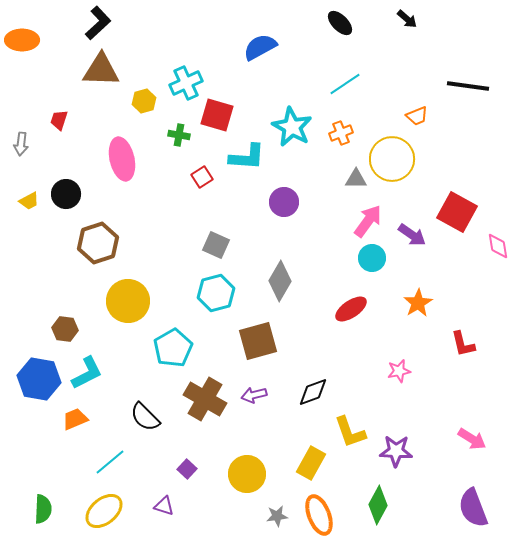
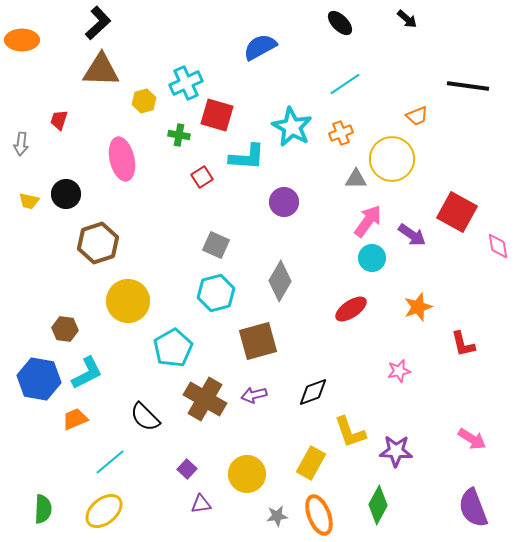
yellow trapezoid at (29, 201): rotated 40 degrees clockwise
orange star at (418, 303): moved 4 px down; rotated 12 degrees clockwise
purple triangle at (164, 506): moved 37 px right, 2 px up; rotated 25 degrees counterclockwise
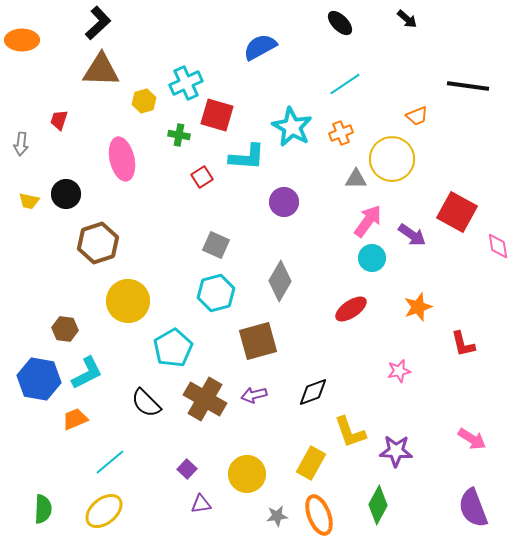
black semicircle at (145, 417): moved 1 px right, 14 px up
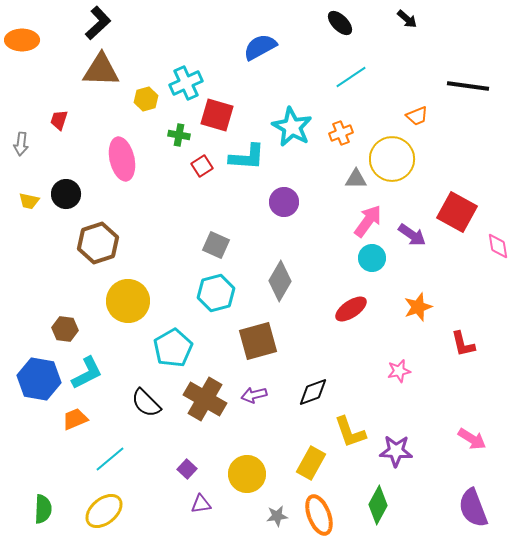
cyan line at (345, 84): moved 6 px right, 7 px up
yellow hexagon at (144, 101): moved 2 px right, 2 px up
red square at (202, 177): moved 11 px up
cyan line at (110, 462): moved 3 px up
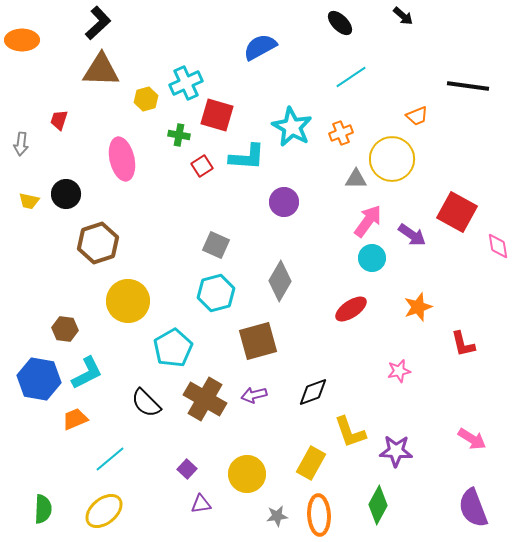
black arrow at (407, 19): moved 4 px left, 3 px up
orange ellipse at (319, 515): rotated 18 degrees clockwise
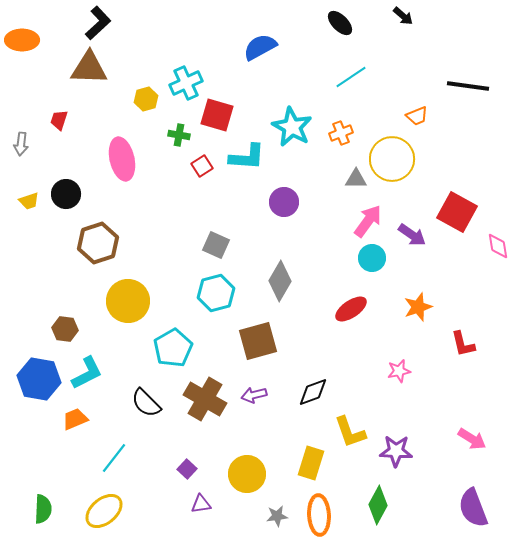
brown triangle at (101, 70): moved 12 px left, 2 px up
yellow trapezoid at (29, 201): rotated 30 degrees counterclockwise
cyan line at (110, 459): moved 4 px right, 1 px up; rotated 12 degrees counterclockwise
yellow rectangle at (311, 463): rotated 12 degrees counterclockwise
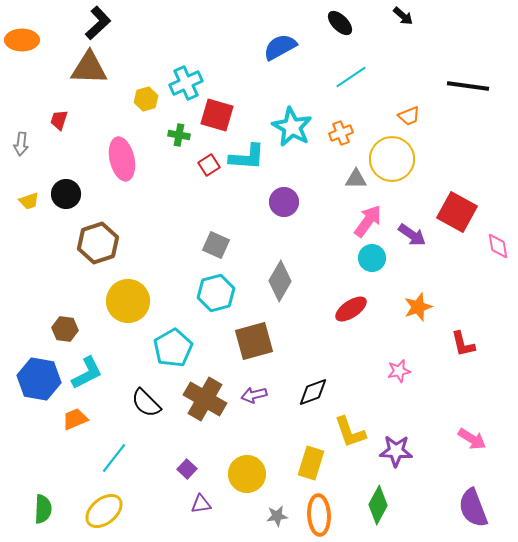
blue semicircle at (260, 47): moved 20 px right
orange trapezoid at (417, 116): moved 8 px left
red square at (202, 166): moved 7 px right, 1 px up
brown square at (258, 341): moved 4 px left
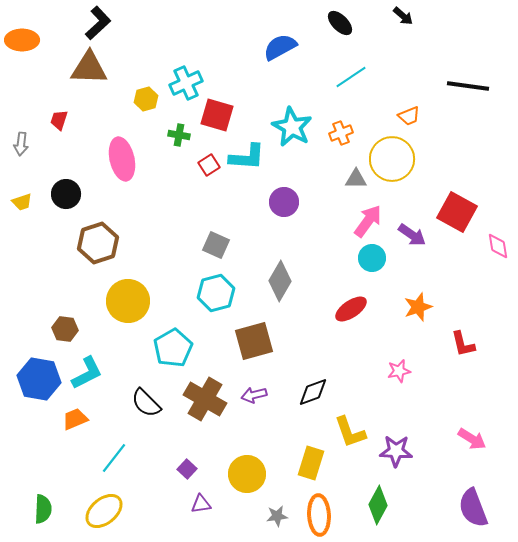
yellow trapezoid at (29, 201): moved 7 px left, 1 px down
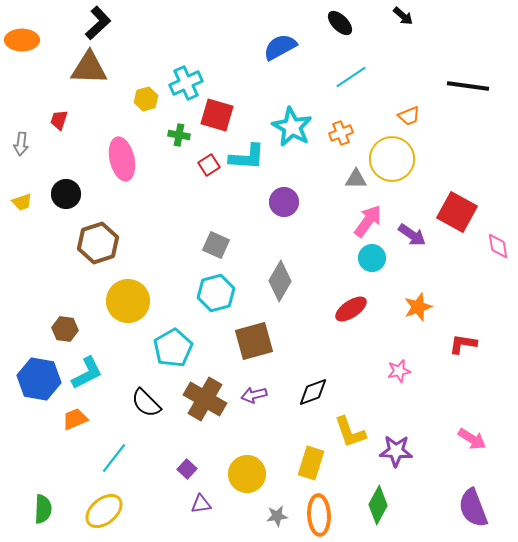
red L-shape at (463, 344): rotated 112 degrees clockwise
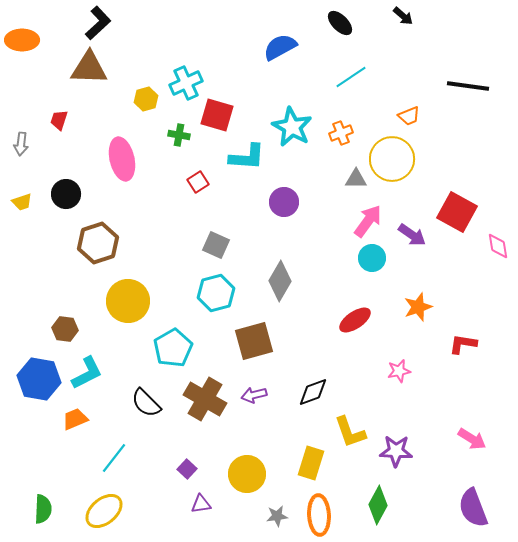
red square at (209, 165): moved 11 px left, 17 px down
red ellipse at (351, 309): moved 4 px right, 11 px down
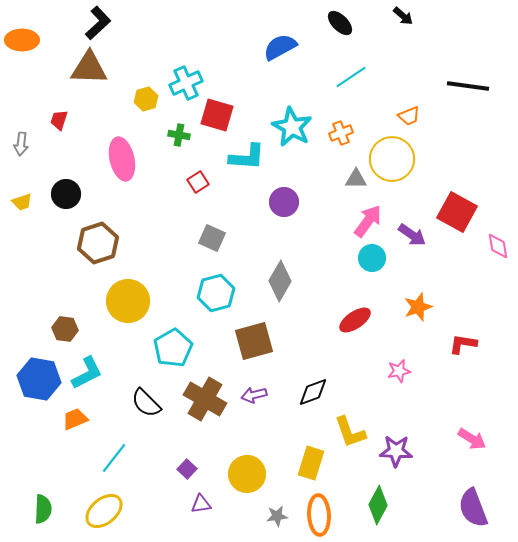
gray square at (216, 245): moved 4 px left, 7 px up
